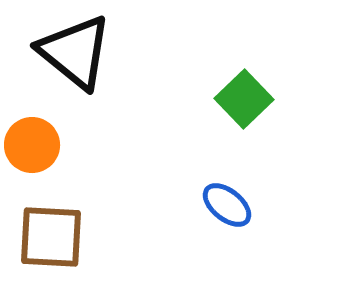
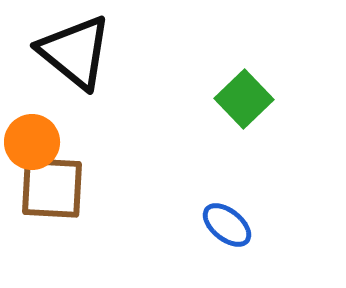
orange circle: moved 3 px up
blue ellipse: moved 20 px down
brown square: moved 1 px right, 49 px up
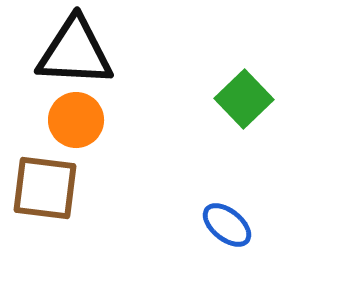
black triangle: rotated 36 degrees counterclockwise
orange circle: moved 44 px right, 22 px up
brown square: moved 7 px left; rotated 4 degrees clockwise
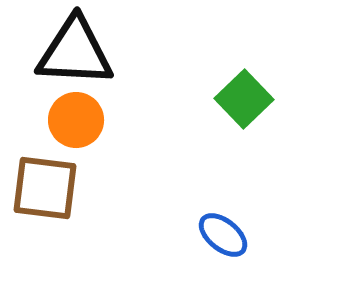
blue ellipse: moved 4 px left, 10 px down
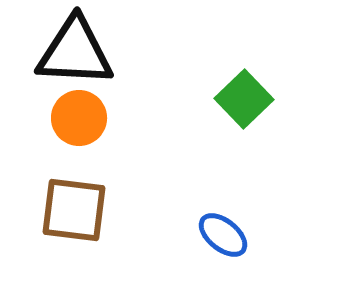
orange circle: moved 3 px right, 2 px up
brown square: moved 29 px right, 22 px down
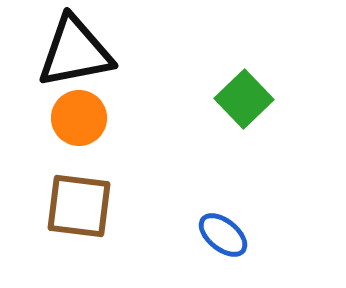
black triangle: rotated 14 degrees counterclockwise
brown square: moved 5 px right, 4 px up
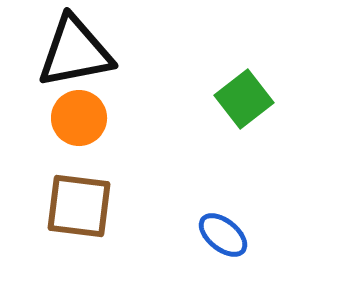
green square: rotated 6 degrees clockwise
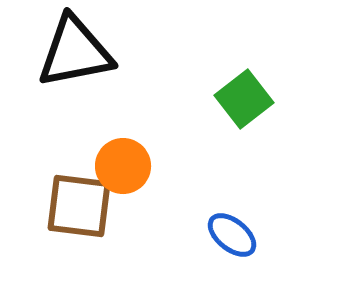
orange circle: moved 44 px right, 48 px down
blue ellipse: moved 9 px right
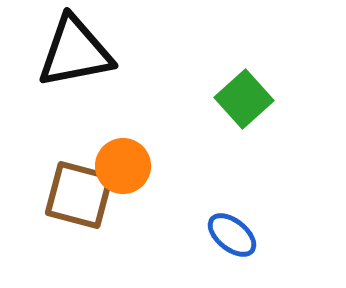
green square: rotated 4 degrees counterclockwise
brown square: moved 11 px up; rotated 8 degrees clockwise
